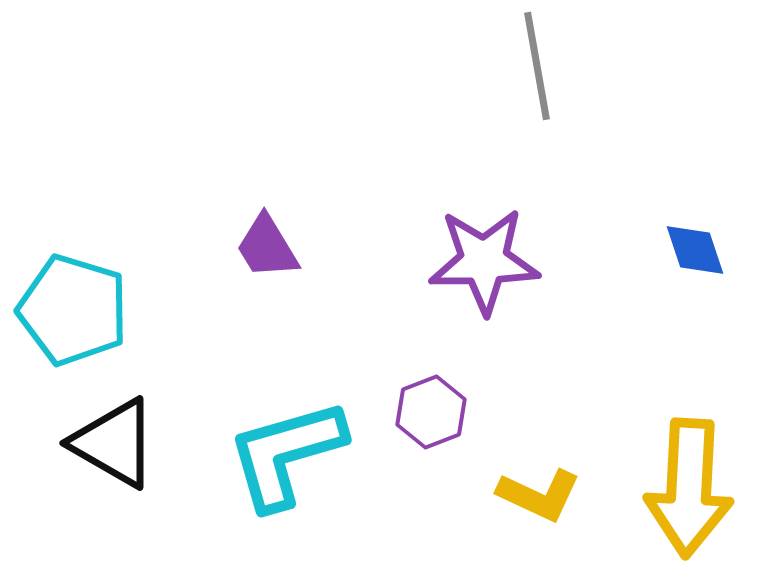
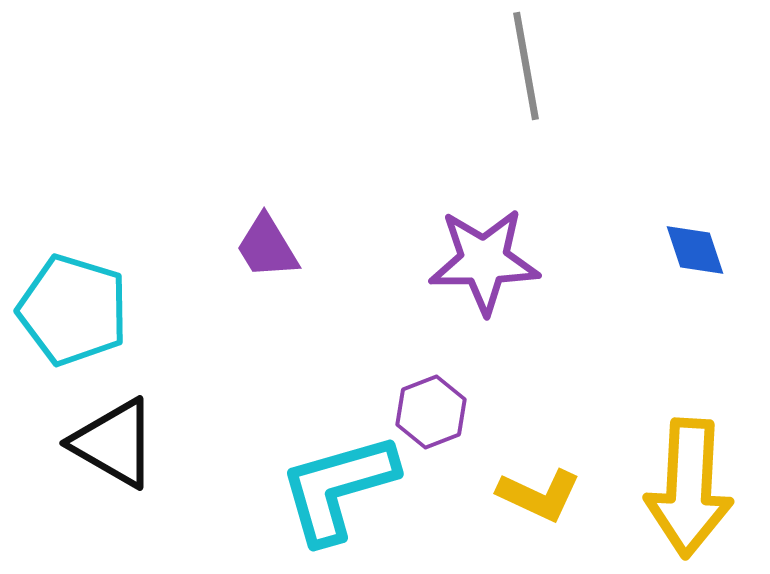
gray line: moved 11 px left
cyan L-shape: moved 52 px right, 34 px down
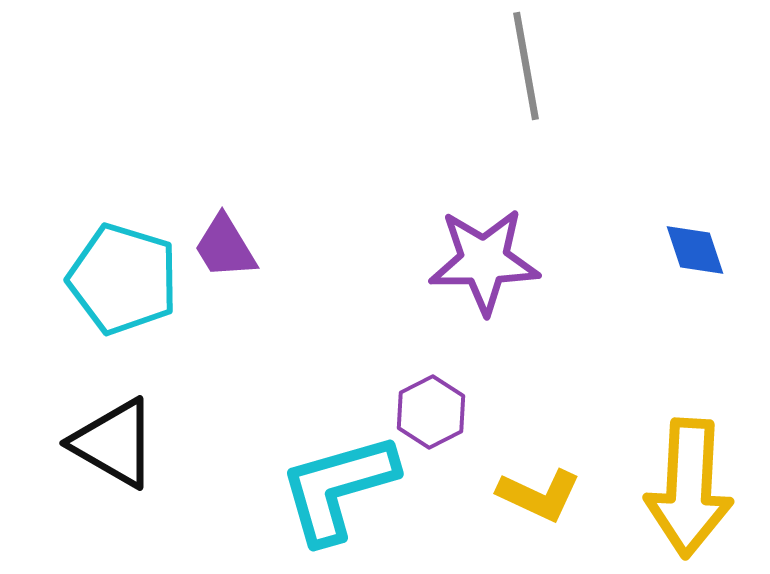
purple trapezoid: moved 42 px left
cyan pentagon: moved 50 px right, 31 px up
purple hexagon: rotated 6 degrees counterclockwise
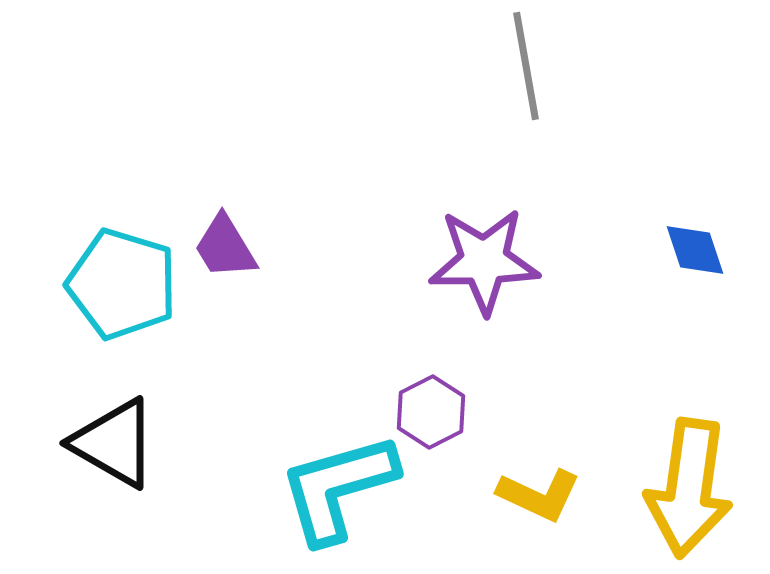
cyan pentagon: moved 1 px left, 5 px down
yellow arrow: rotated 5 degrees clockwise
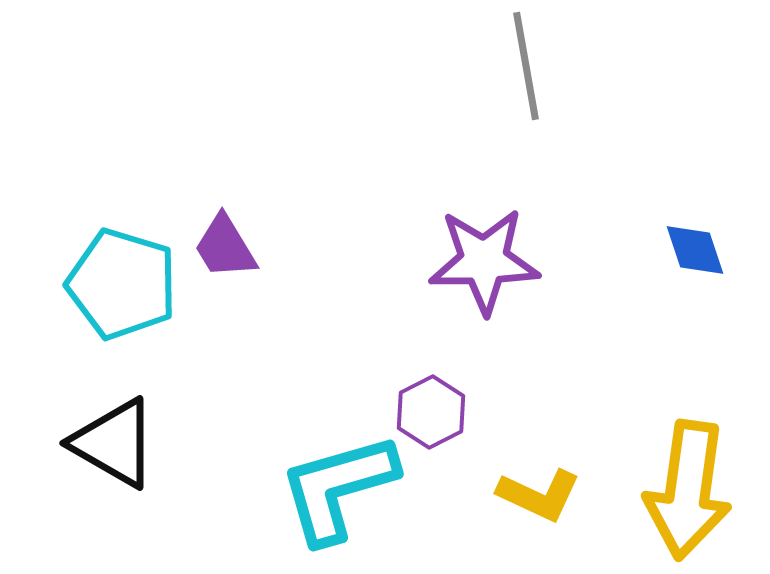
yellow arrow: moved 1 px left, 2 px down
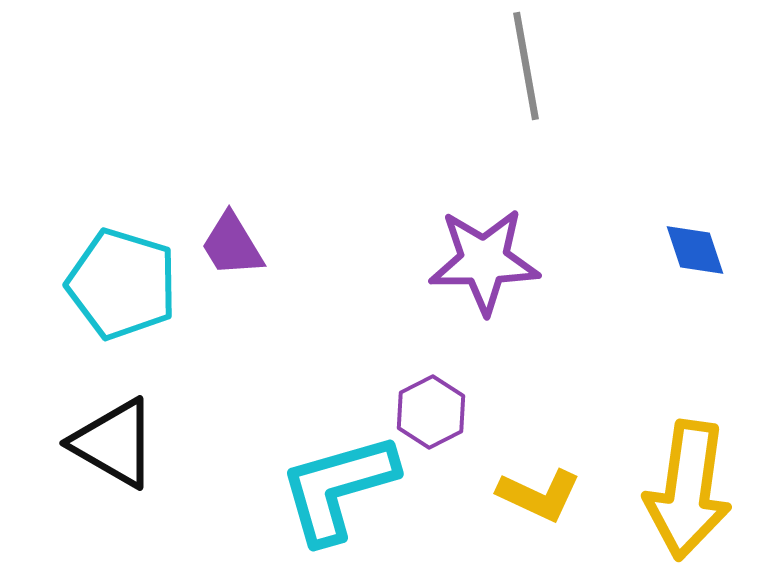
purple trapezoid: moved 7 px right, 2 px up
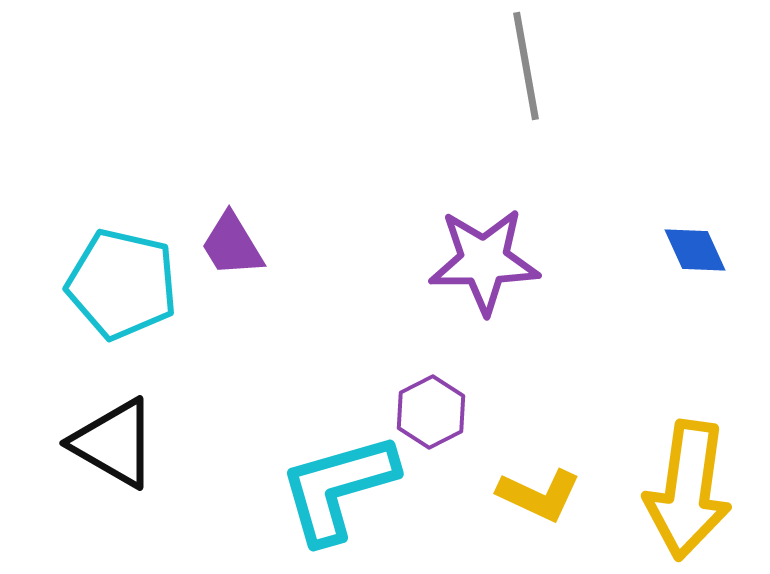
blue diamond: rotated 6 degrees counterclockwise
cyan pentagon: rotated 4 degrees counterclockwise
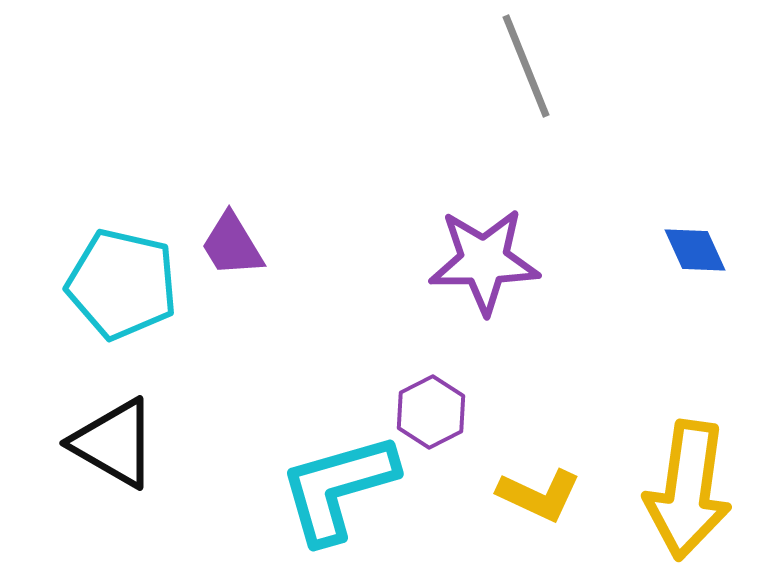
gray line: rotated 12 degrees counterclockwise
